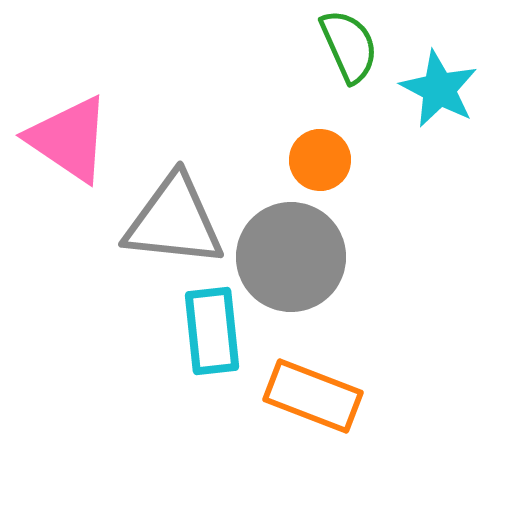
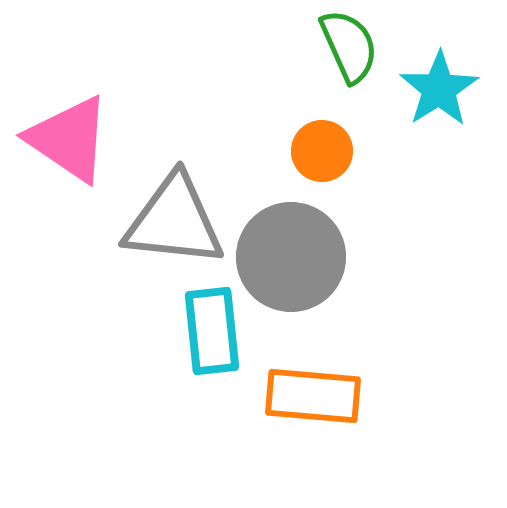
cyan star: rotated 12 degrees clockwise
orange circle: moved 2 px right, 9 px up
orange rectangle: rotated 16 degrees counterclockwise
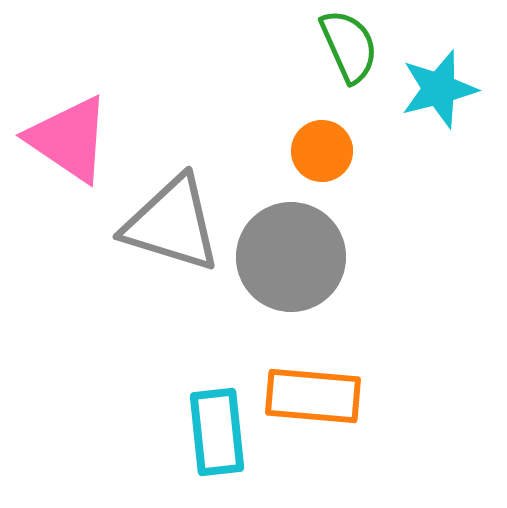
cyan star: rotated 18 degrees clockwise
gray triangle: moved 2 px left, 3 px down; rotated 11 degrees clockwise
cyan rectangle: moved 5 px right, 101 px down
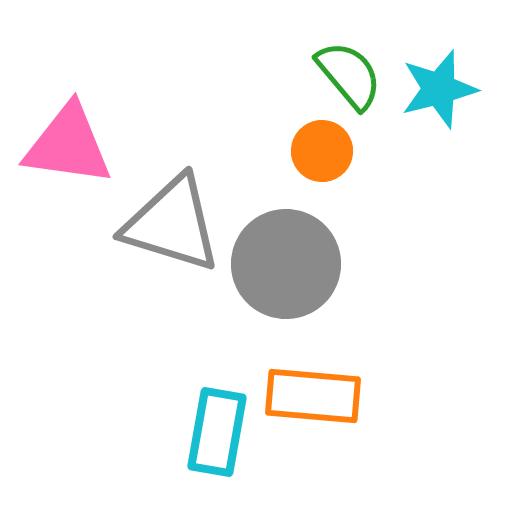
green semicircle: moved 29 px down; rotated 16 degrees counterclockwise
pink triangle: moved 1 px left, 6 px down; rotated 26 degrees counterclockwise
gray circle: moved 5 px left, 7 px down
cyan rectangle: rotated 16 degrees clockwise
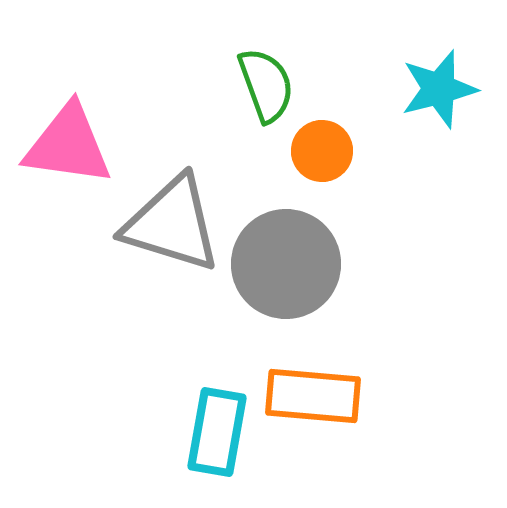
green semicircle: moved 83 px left, 10 px down; rotated 20 degrees clockwise
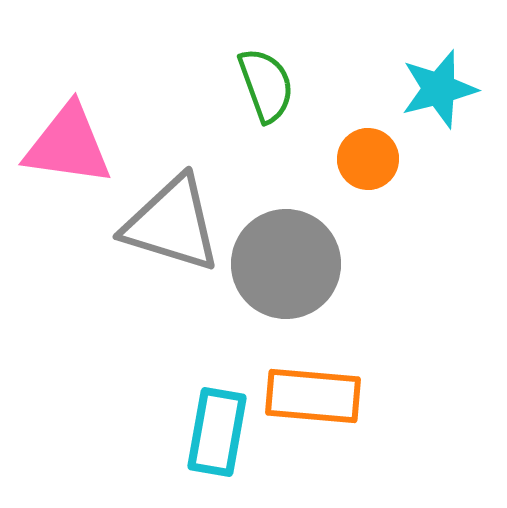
orange circle: moved 46 px right, 8 px down
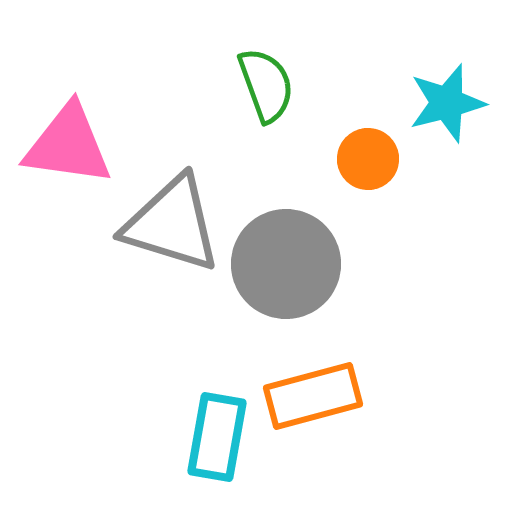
cyan star: moved 8 px right, 14 px down
orange rectangle: rotated 20 degrees counterclockwise
cyan rectangle: moved 5 px down
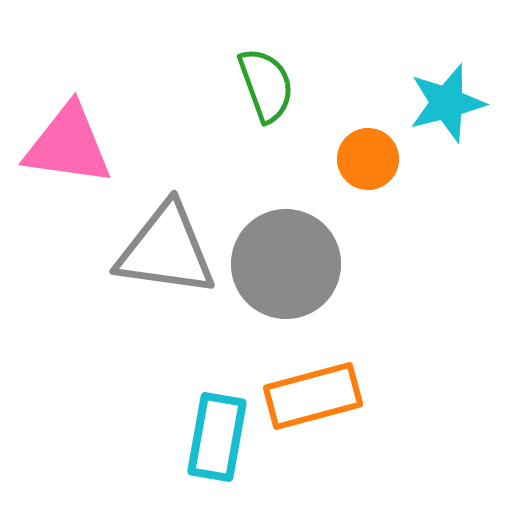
gray triangle: moved 6 px left, 26 px down; rotated 9 degrees counterclockwise
